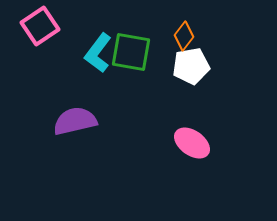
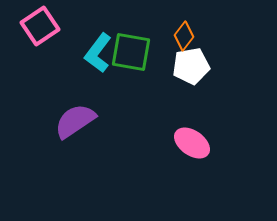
purple semicircle: rotated 21 degrees counterclockwise
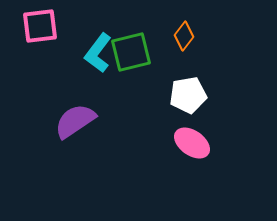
pink square: rotated 27 degrees clockwise
green square: rotated 24 degrees counterclockwise
white pentagon: moved 3 px left, 29 px down
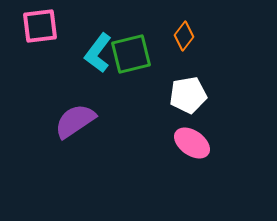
green square: moved 2 px down
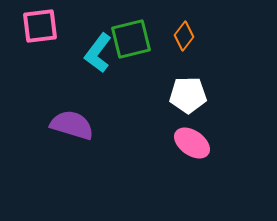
green square: moved 15 px up
white pentagon: rotated 9 degrees clockwise
purple semicircle: moved 3 px left, 4 px down; rotated 51 degrees clockwise
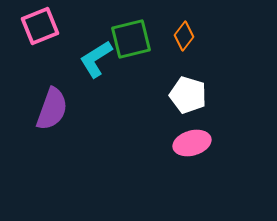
pink square: rotated 15 degrees counterclockwise
cyan L-shape: moved 2 px left, 6 px down; rotated 21 degrees clockwise
white pentagon: rotated 18 degrees clockwise
purple semicircle: moved 20 px left, 16 px up; rotated 93 degrees clockwise
pink ellipse: rotated 51 degrees counterclockwise
